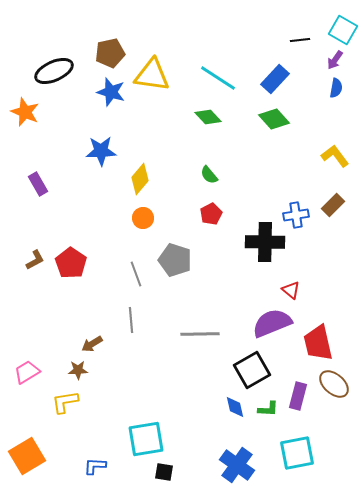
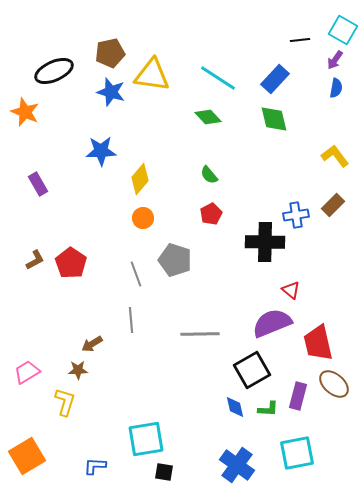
green diamond at (274, 119): rotated 28 degrees clockwise
yellow L-shape at (65, 402): rotated 116 degrees clockwise
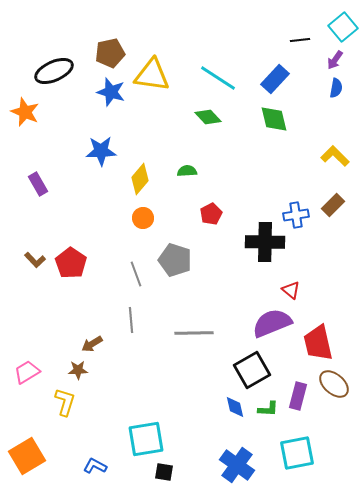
cyan square at (343, 30): moved 3 px up; rotated 20 degrees clockwise
yellow L-shape at (335, 156): rotated 8 degrees counterclockwise
green semicircle at (209, 175): moved 22 px left, 4 px up; rotated 126 degrees clockwise
brown L-shape at (35, 260): rotated 75 degrees clockwise
gray line at (200, 334): moved 6 px left, 1 px up
blue L-shape at (95, 466): rotated 25 degrees clockwise
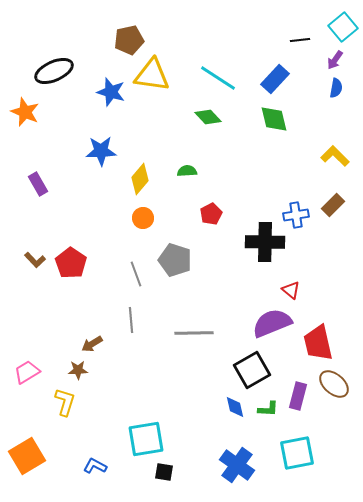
brown pentagon at (110, 53): moved 19 px right, 13 px up
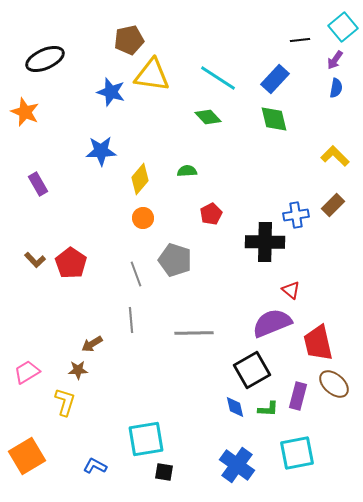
black ellipse at (54, 71): moved 9 px left, 12 px up
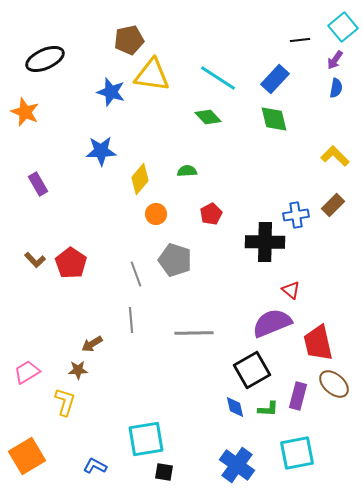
orange circle at (143, 218): moved 13 px right, 4 px up
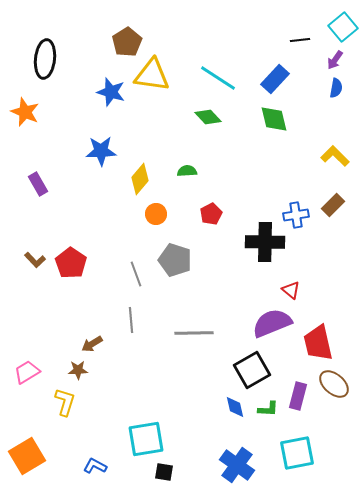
brown pentagon at (129, 40): moved 2 px left, 2 px down; rotated 20 degrees counterclockwise
black ellipse at (45, 59): rotated 60 degrees counterclockwise
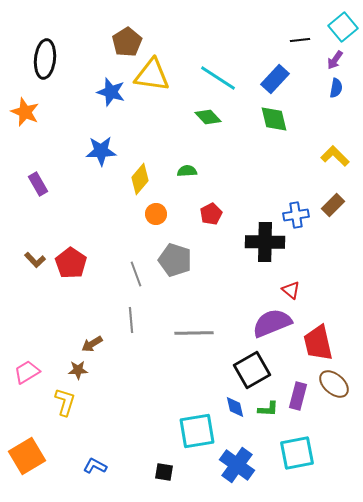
cyan square at (146, 439): moved 51 px right, 8 px up
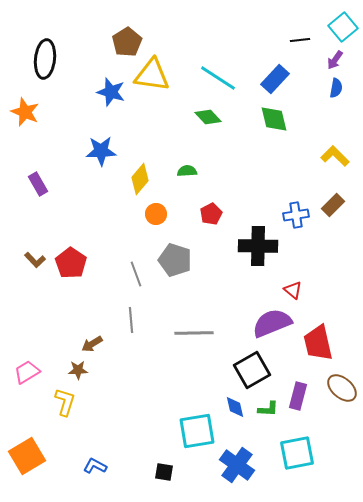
black cross at (265, 242): moved 7 px left, 4 px down
red triangle at (291, 290): moved 2 px right
brown ellipse at (334, 384): moved 8 px right, 4 px down
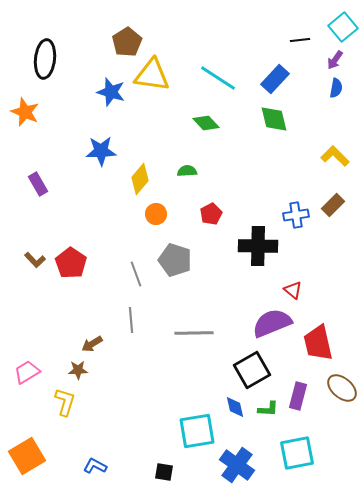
green diamond at (208, 117): moved 2 px left, 6 px down
